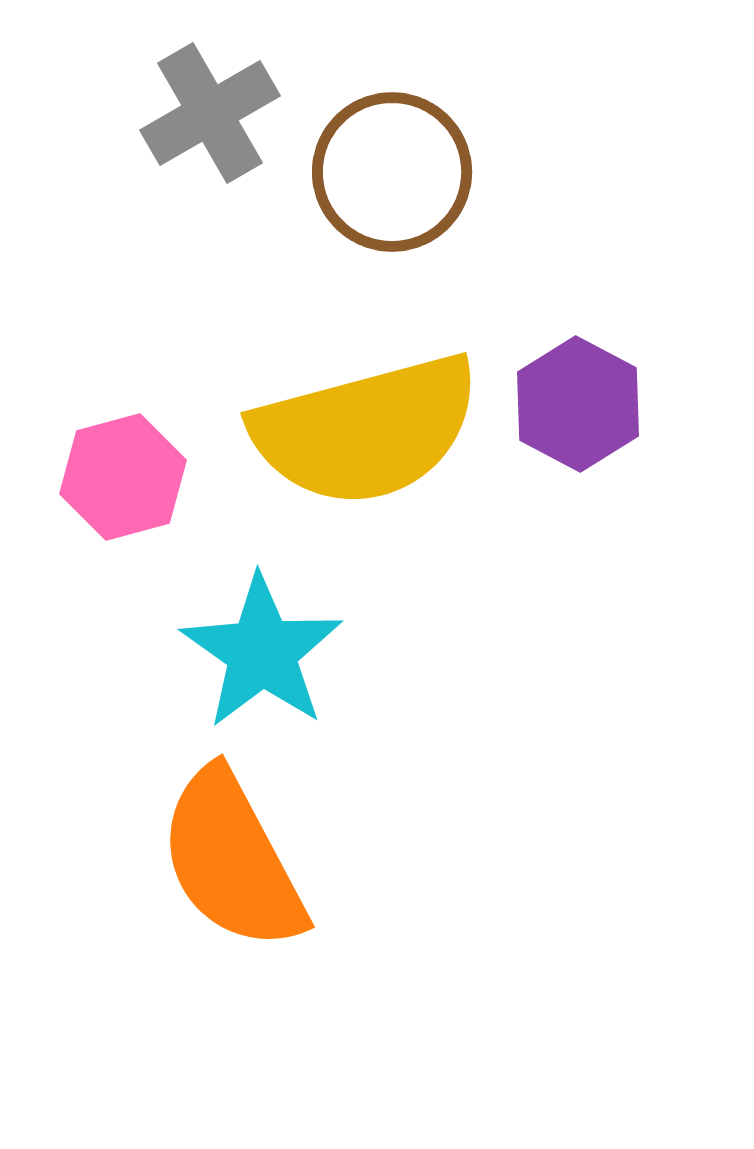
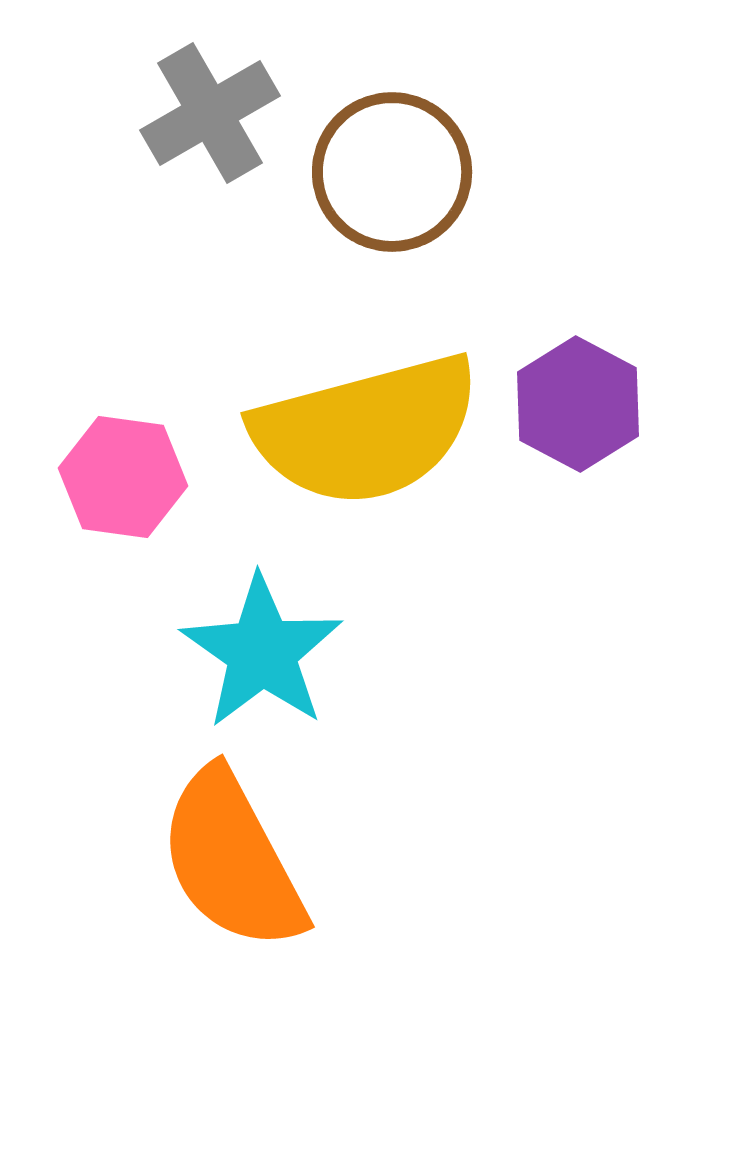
pink hexagon: rotated 23 degrees clockwise
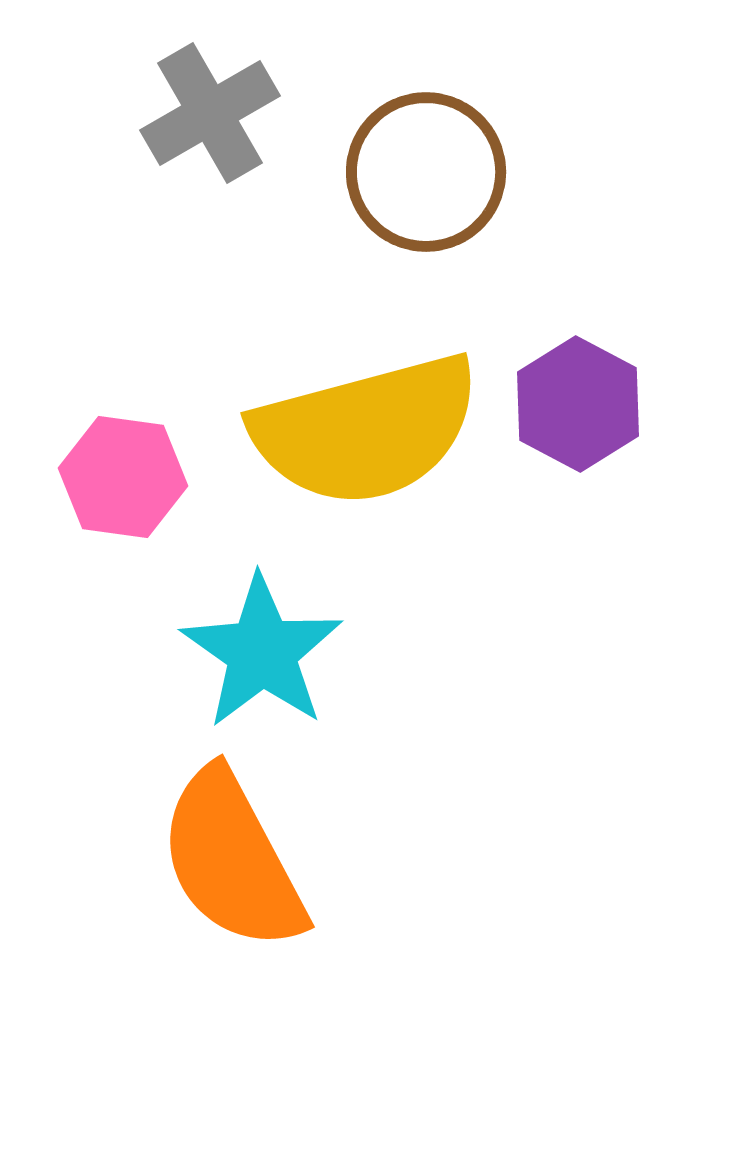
brown circle: moved 34 px right
